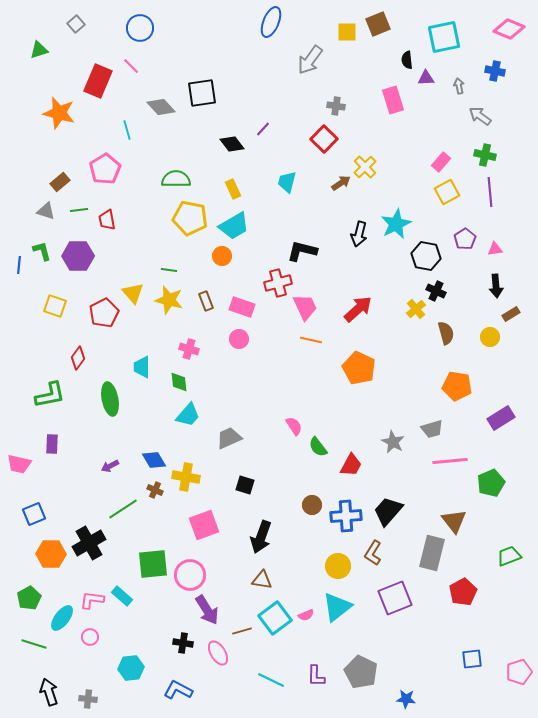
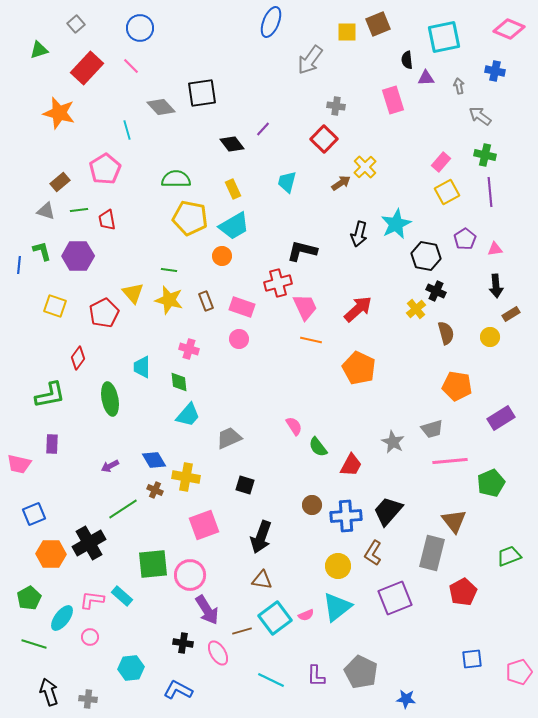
red rectangle at (98, 81): moved 11 px left, 13 px up; rotated 20 degrees clockwise
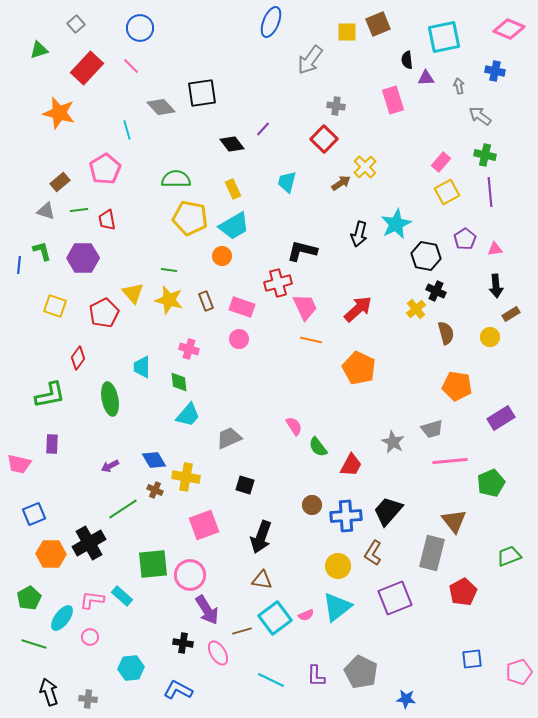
purple hexagon at (78, 256): moved 5 px right, 2 px down
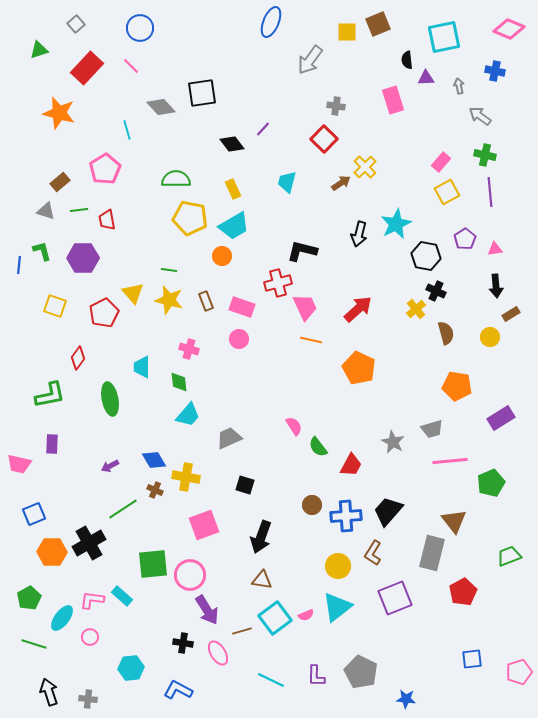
orange hexagon at (51, 554): moved 1 px right, 2 px up
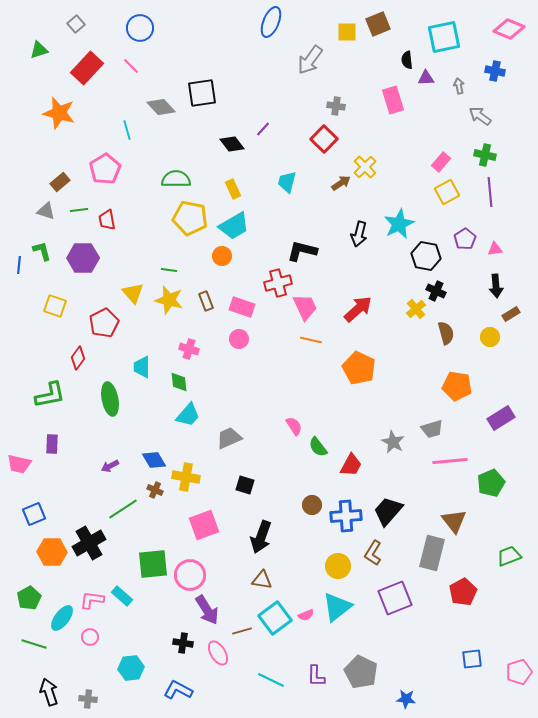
cyan star at (396, 224): moved 3 px right
red pentagon at (104, 313): moved 10 px down
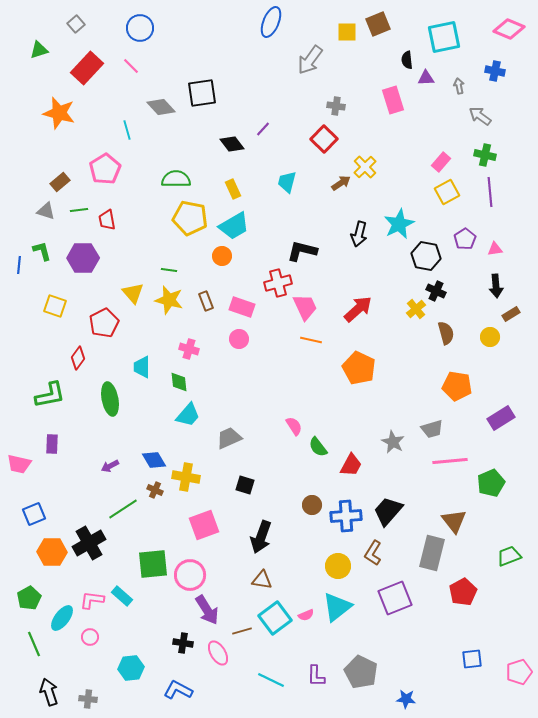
green line at (34, 644): rotated 50 degrees clockwise
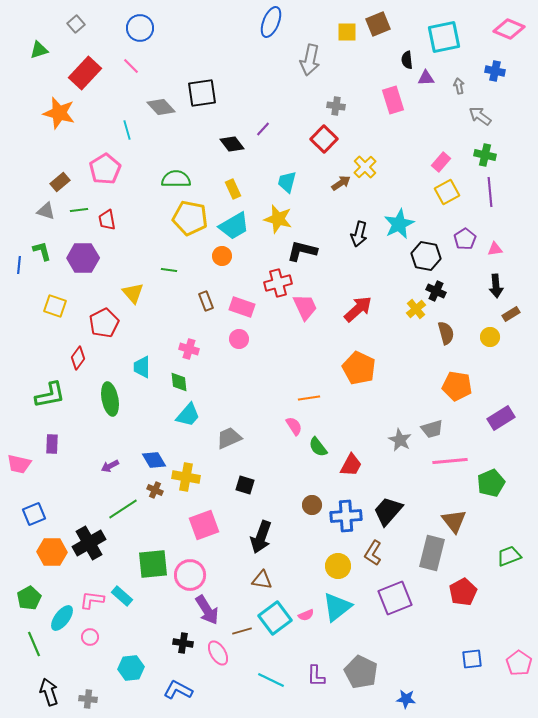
gray arrow at (310, 60): rotated 24 degrees counterclockwise
red rectangle at (87, 68): moved 2 px left, 5 px down
yellow star at (169, 300): moved 109 px right, 81 px up
orange line at (311, 340): moved 2 px left, 58 px down; rotated 20 degrees counterclockwise
gray star at (393, 442): moved 7 px right, 2 px up
pink pentagon at (519, 672): moved 9 px up; rotated 20 degrees counterclockwise
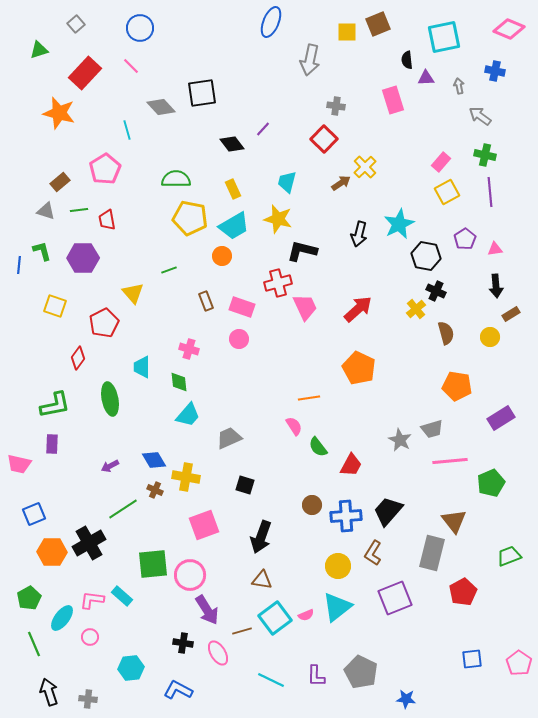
green line at (169, 270): rotated 28 degrees counterclockwise
green L-shape at (50, 395): moved 5 px right, 10 px down
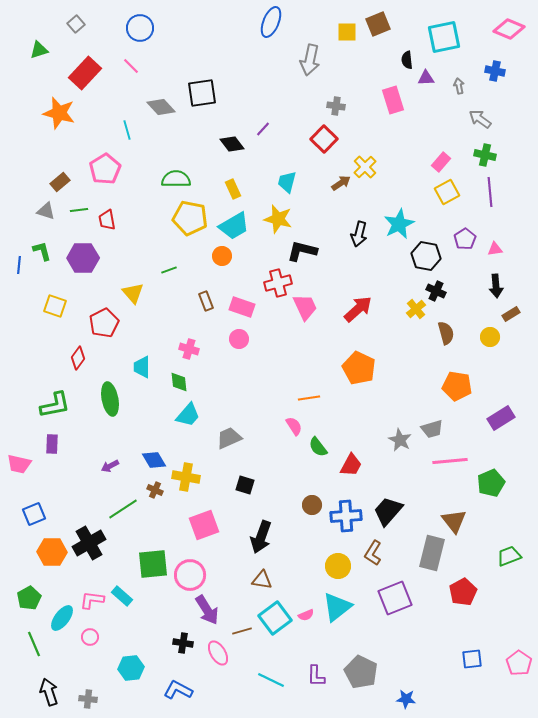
gray arrow at (480, 116): moved 3 px down
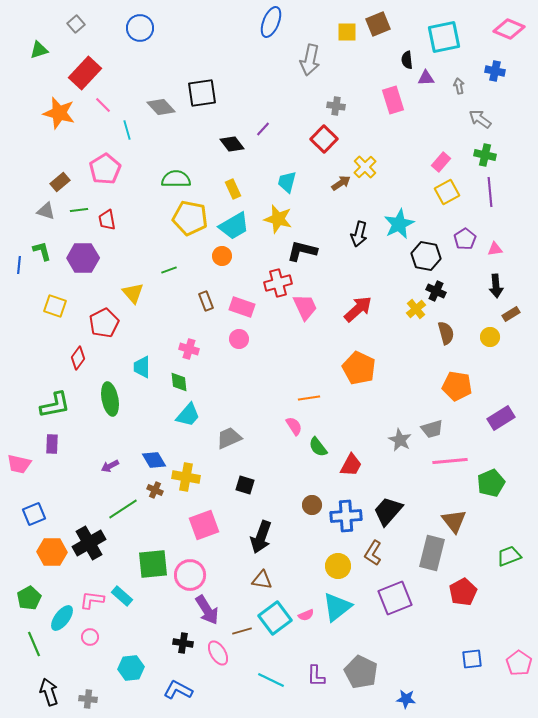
pink line at (131, 66): moved 28 px left, 39 px down
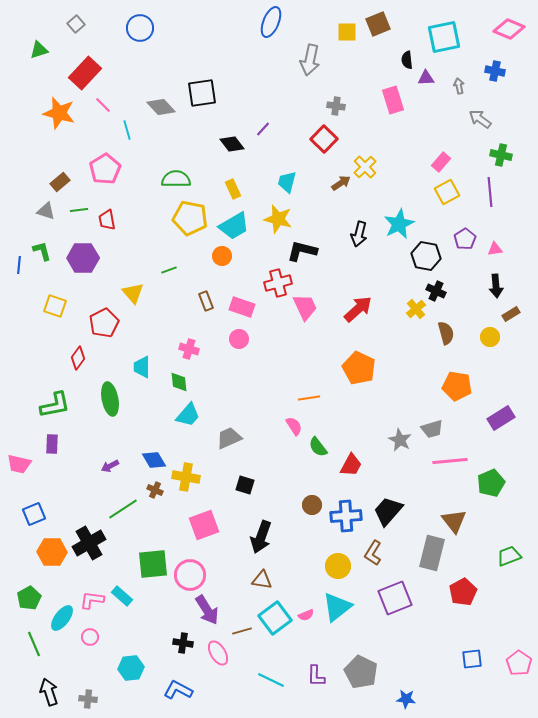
green cross at (485, 155): moved 16 px right
